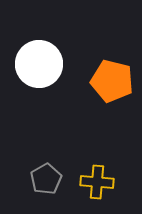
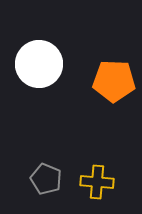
orange pentagon: moved 2 px right; rotated 12 degrees counterclockwise
gray pentagon: rotated 20 degrees counterclockwise
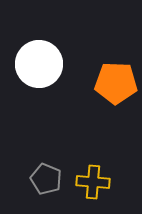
orange pentagon: moved 2 px right, 2 px down
yellow cross: moved 4 px left
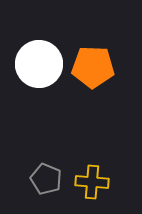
orange pentagon: moved 23 px left, 16 px up
yellow cross: moved 1 px left
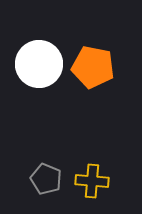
orange pentagon: rotated 9 degrees clockwise
yellow cross: moved 1 px up
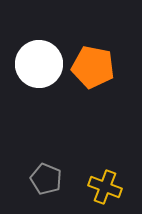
yellow cross: moved 13 px right, 6 px down; rotated 16 degrees clockwise
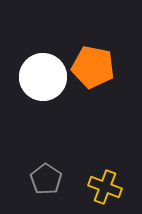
white circle: moved 4 px right, 13 px down
gray pentagon: rotated 12 degrees clockwise
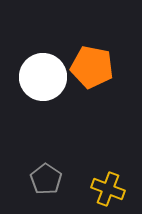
orange pentagon: moved 1 px left
yellow cross: moved 3 px right, 2 px down
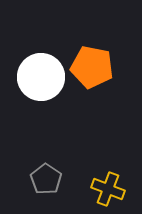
white circle: moved 2 px left
